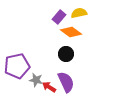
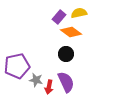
red arrow: rotated 112 degrees counterclockwise
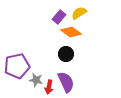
yellow semicircle: rotated 21 degrees counterclockwise
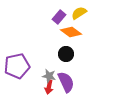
gray star: moved 13 px right, 4 px up
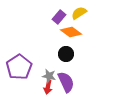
purple pentagon: moved 2 px right, 1 px down; rotated 20 degrees counterclockwise
red arrow: moved 1 px left
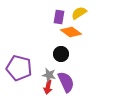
purple rectangle: rotated 32 degrees counterclockwise
black circle: moved 5 px left
purple pentagon: moved 1 px down; rotated 25 degrees counterclockwise
gray star: moved 1 px up
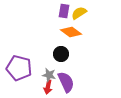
purple rectangle: moved 5 px right, 6 px up
